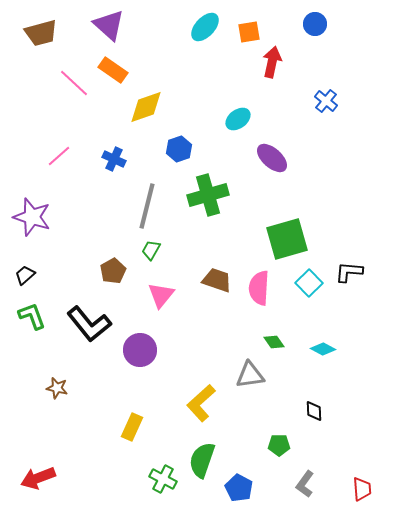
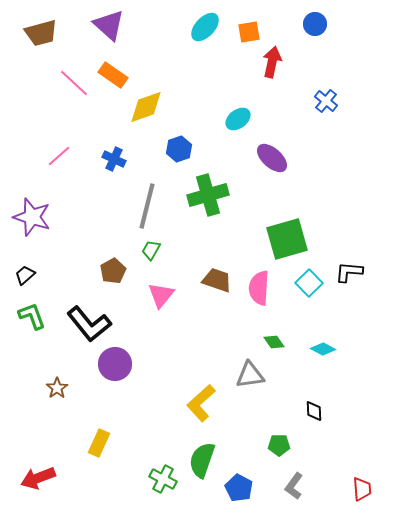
orange rectangle at (113, 70): moved 5 px down
purple circle at (140, 350): moved 25 px left, 14 px down
brown star at (57, 388): rotated 25 degrees clockwise
yellow rectangle at (132, 427): moved 33 px left, 16 px down
gray L-shape at (305, 484): moved 11 px left, 2 px down
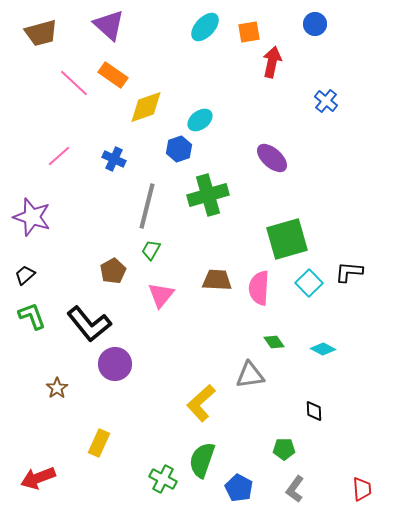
cyan ellipse at (238, 119): moved 38 px left, 1 px down
brown trapezoid at (217, 280): rotated 16 degrees counterclockwise
green pentagon at (279, 445): moved 5 px right, 4 px down
gray L-shape at (294, 486): moved 1 px right, 3 px down
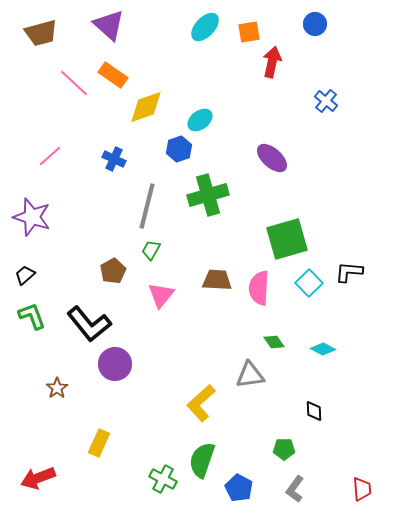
pink line at (59, 156): moved 9 px left
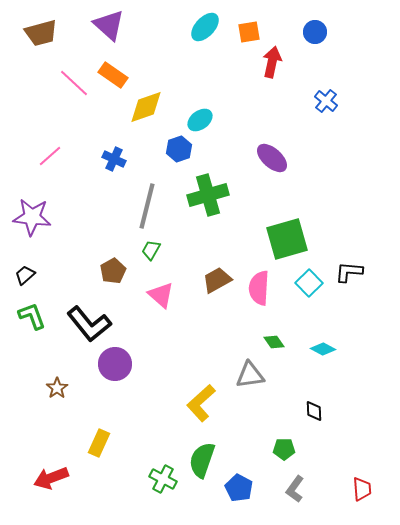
blue circle at (315, 24): moved 8 px down
purple star at (32, 217): rotated 12 degrees counterclockwise
brown trapezoid at (217, 280): rotated 32 degrees counterclockwise
pink triangle at (161, 295): rotated 28 degrees counterclockwise
red arrow at (38, 478): moved 13 px right
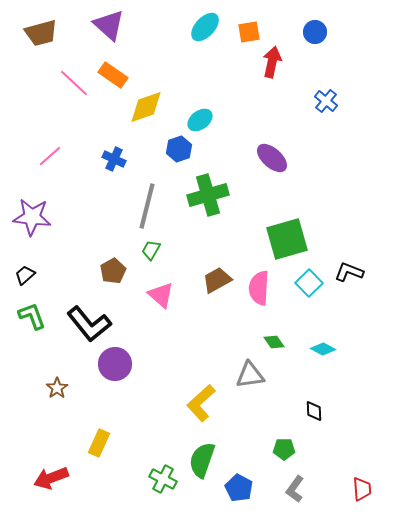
black L-shape at (349, 272): rotated 16 degrees clockwise
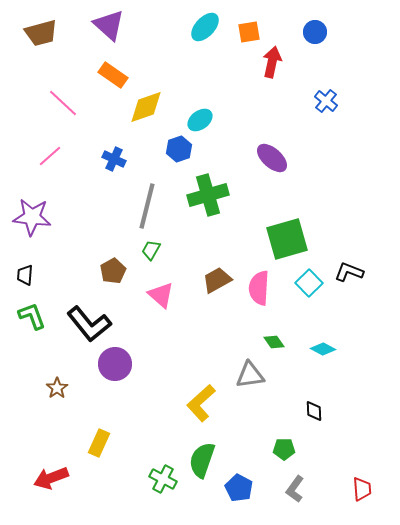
pink line at (74, 83): moved 11 px left, 20 px down
black trapezoid at (25, 275): rotated 45 degrees counterclockwise
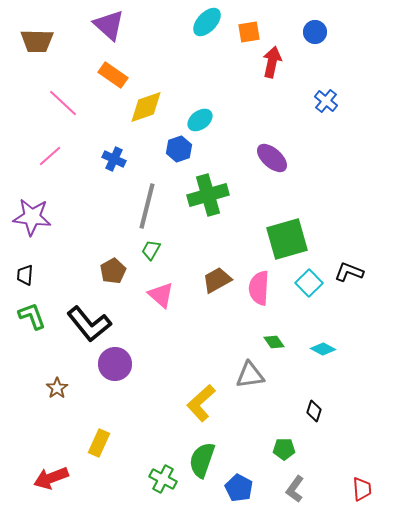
cyan ellipse at (205, 27): moved 2 px right, 5 px up
brown trapezoid at (41, 33): moved 4 px left, 8 px down; rotated 16 degrees clockwise
black diamond at (314, 411): rotated 20 degrees clockwise
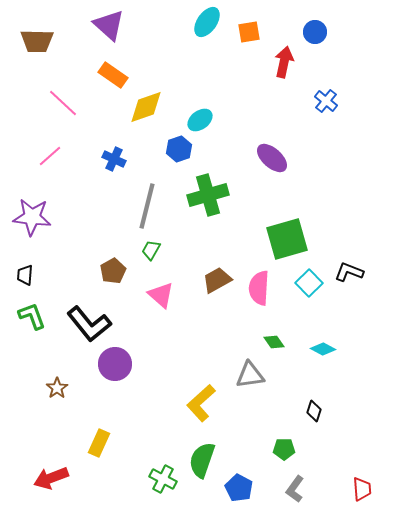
cyan ellipse at (207, 22): rotated 8 degrees counterclockwise
red arrow at (272, 62): moved 12 px right
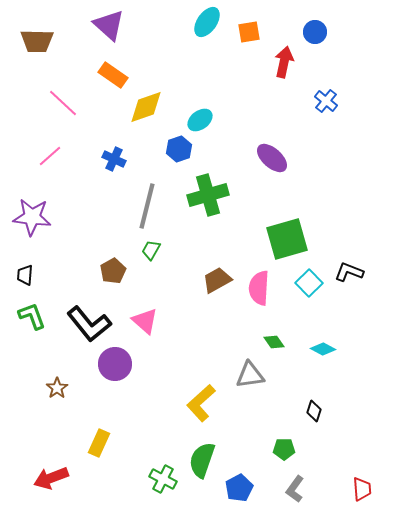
pink triangle at (161, 295): moved 16 px left, 26 px down
blue pentagon at (239, 488): rotated 16 degrees clockwise
